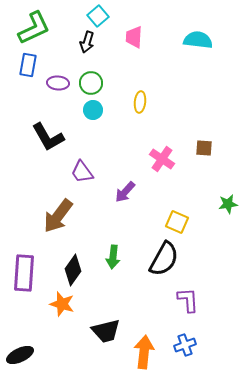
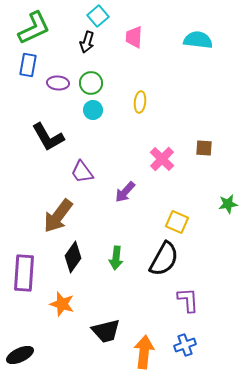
pink cross: rotated 10 degrees clockwise
green arrow: moved 3 px right, 1 px down
black diamond: moved 13 px up
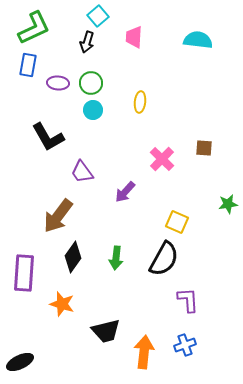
black ellipse: moved 7 px down
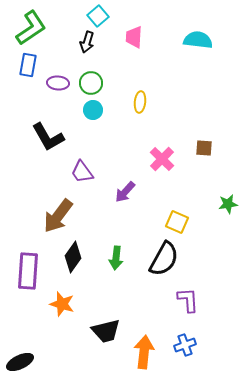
green L-shape: moved 3 px left; rotated 9 degrees counterclockwise
purple rectangle: moved 4 px right, 2 px up
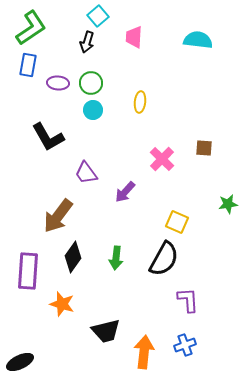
purple trapezoid: moved 4 px right, 1 px down
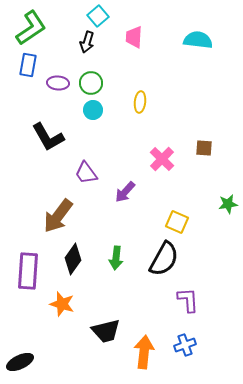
black diamond: moved 2 px down
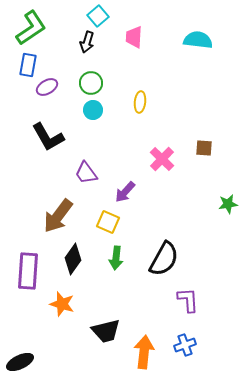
purple ellipse: moved 11 px left, 4 px down; rotated 35 degrees counterclockwise
yellow square: moved 69 px left
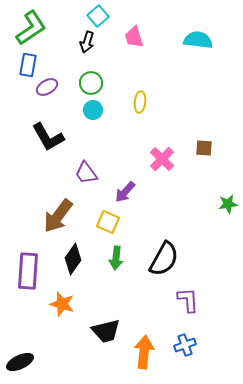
pink trapezoid: rotated 20 degrees counterclockwise
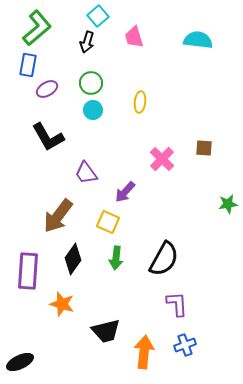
green L-shape: moved 6 px right; rotated 6 degrees counterclockwise
purple ellipse: moved 2 px down
purple L-shape: moved 11 px left, 4 px down
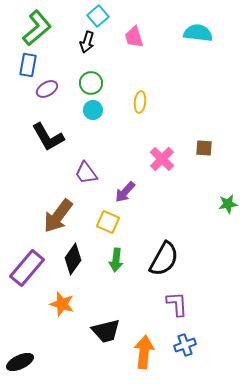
cyan semicircle: moved 7 px up
green arrow: moved 2 px down
purple rectangle: moved 1 px left, 3 px up; rotated 36 degrees clockwise
